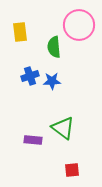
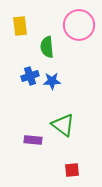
yellow rectangle: moved 6 px up
green semicircle: moved 7 px left
green triangle: moved 3 px up
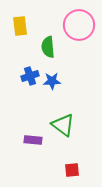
green semicircle: moved 1 px right
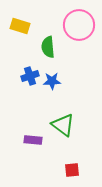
yellow rectangle: rotated 66 degrees counterclockwise
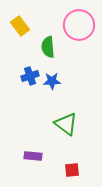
yellow rectangle: rotated 36 degrees clockwise
green triangle: moved 3 px right, 1 px up
purple rectangle: moved 16 px down
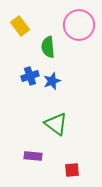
blue star: rotated 18 degrees counterclockwise
green triangle: moved 10 px left
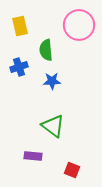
yellow rectangle: rotated 24 degrees clockwise
green semicircle: moved 2 px left, 3 px down
blue cross: moved 11 px left, 9 px up
blue star: rotated 18 degrees clockwise
green triangle: moved 3 px left, 2 px down
red square: rotated 28 degrees clockwise
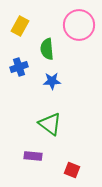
yellow rectangle: rotated 42 degrees clockwise
green semicircle: moved 1 px right, 1 px up
green triangle: moved 3 px left, 2 px up
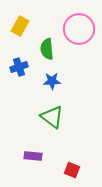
pink circle: moved 4 px down
green triangle: moved 2 px right, 7 px up
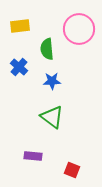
yellow rectangle: rotated 54 degrees clockwise
blue cross: rotated 30 degrees counterclockwise
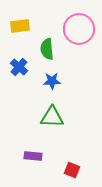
green triangle: rotated 35 degrees counterclockwise
